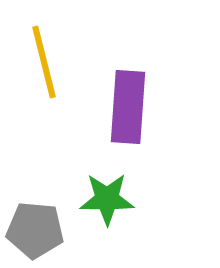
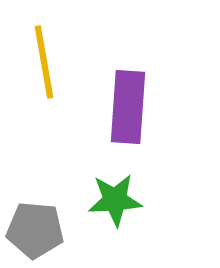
yellow line: rotated 4 degrees clockwise
green star: moved 8 px right, 1 px down; rotated 4 degrees counterclockwise
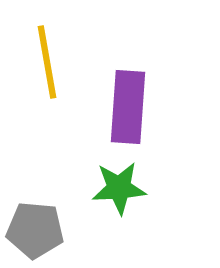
yellow line: moved 3 px right
green star: moved 4 px right, 12 px up
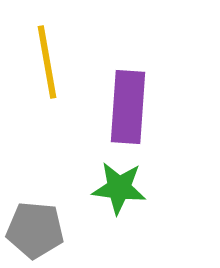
green star: rotated 10 degrees clockwise
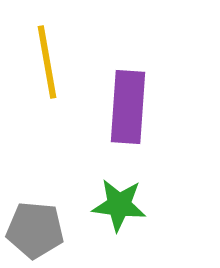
green star: moved 17 px down
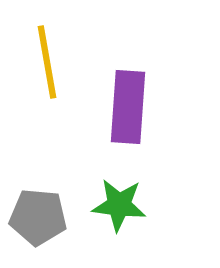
gray pentagon: moved 3 px right, 13 px up
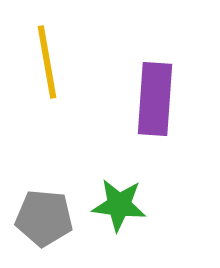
purple rectangle: moved 27 px right, 8 px up
gray pentagon: moved 6 px right, 1 px down
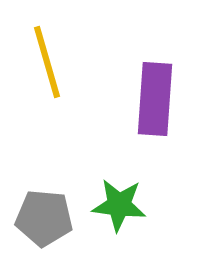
yellow line: rotated 6 degrees counterclockwise
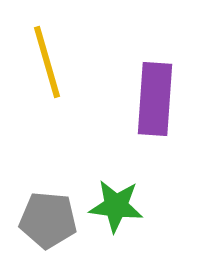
green star: moved 3 px left, 1 px down
gray pentagon: moved 4 px right, 2 px down
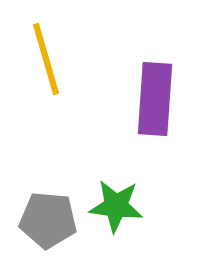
yellow line: moved 1 px left, 3 px up
